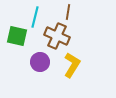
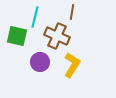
brown line: moved 4 px right
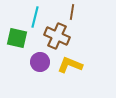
green square: moved 2 px down
yellow L-shape: moved 2 px left; rotated 100 degrees counterclockwise
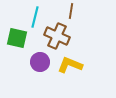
brown line: moved 1 px left, 1 px up
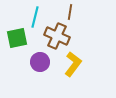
brown line: moved 1 px left, 1 px down
green square: rotated 25 degrees counterclockwise
yellow L-shape: moved 3 px right, 1 px up; rotated 105 degrees clockwise
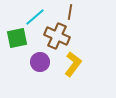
cyan line: rotated 35 degrees clockwise
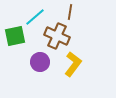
green square: moved 2 px left, 2 px up
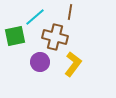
brown cross: moved 2 px left, 1 px down; rotated 10 degrees counterclockwise
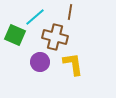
green square: moved 1 px up; rotated 35 degrees clockwise
yellow L-shape: rotated 45 degrees counterclockwise
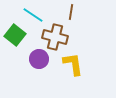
brown line: moved 1 px right
cyan line: moved 2 px left, 2 px up; rotated 75 degrees clockwise
green square: rotated 15 degrees clockwise
purple circle: moved 1 px left, 3 px up
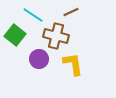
brown line: rotated 56 degrees clockwise
brown cross: moved 1 px right, 1 px up
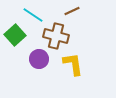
brown line: moved 1 px right, 1 px up
green square: rotated 10 degrees clockwise
